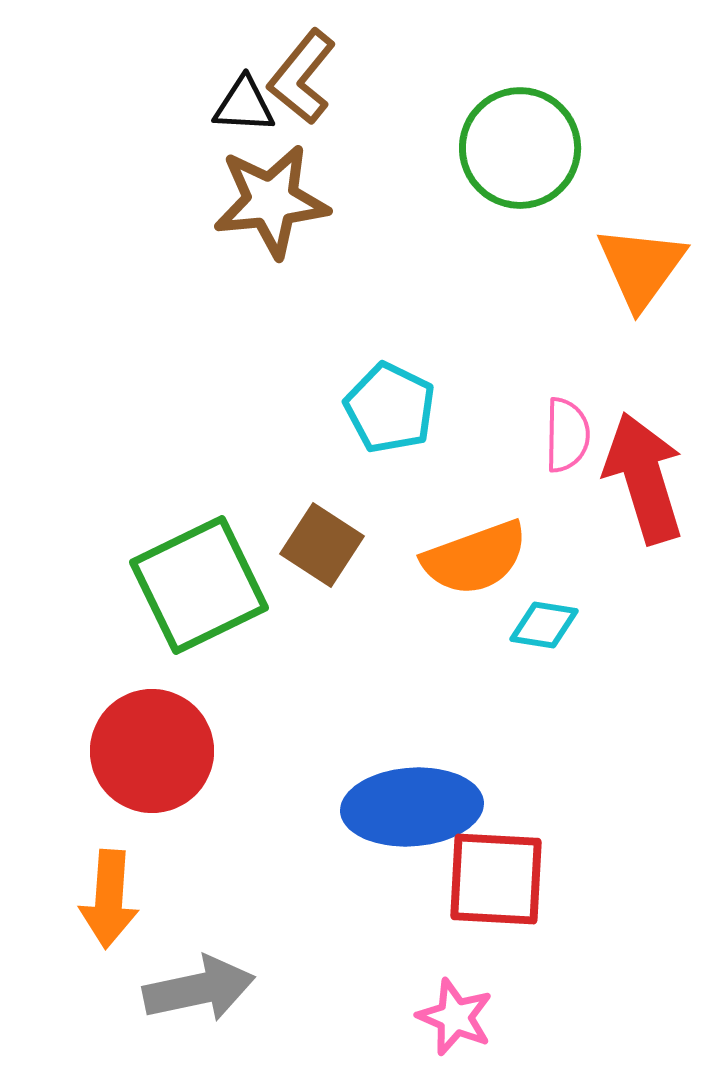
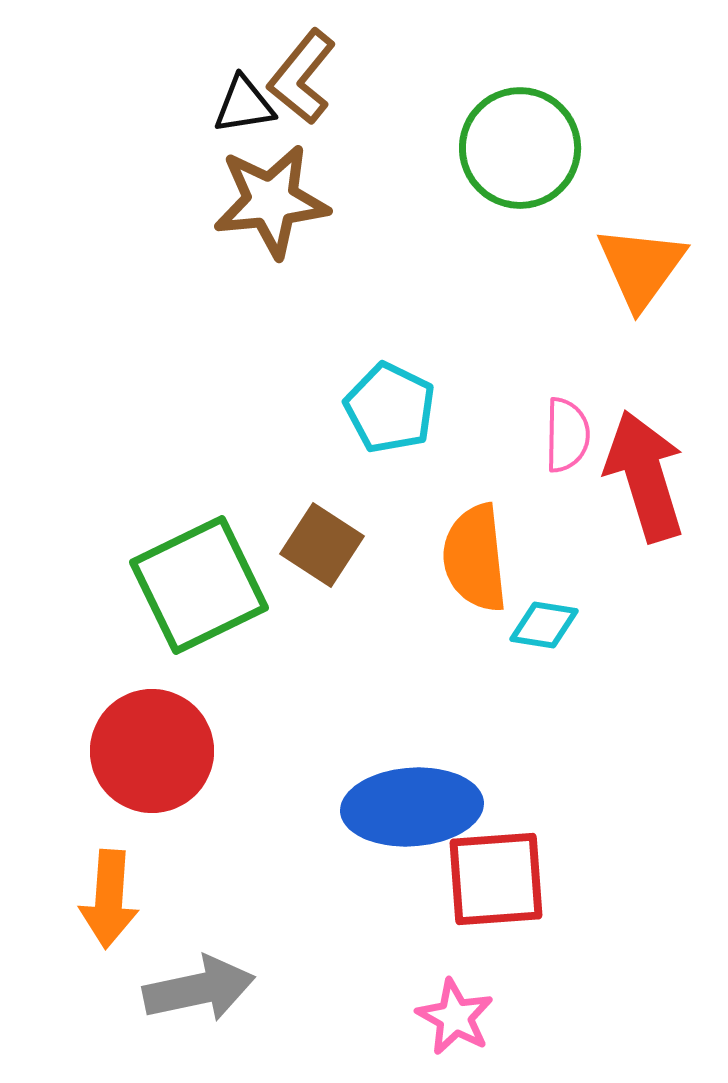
black triangle: rotated 12 degrees counterclockwise
red arrow: moved 1 px right, 2 px up
orange semicircle: rotated 104 degrees clockwise
red square: rotated 7 degrees counterclockwise
pink star: rotated 6 degrees clockwise
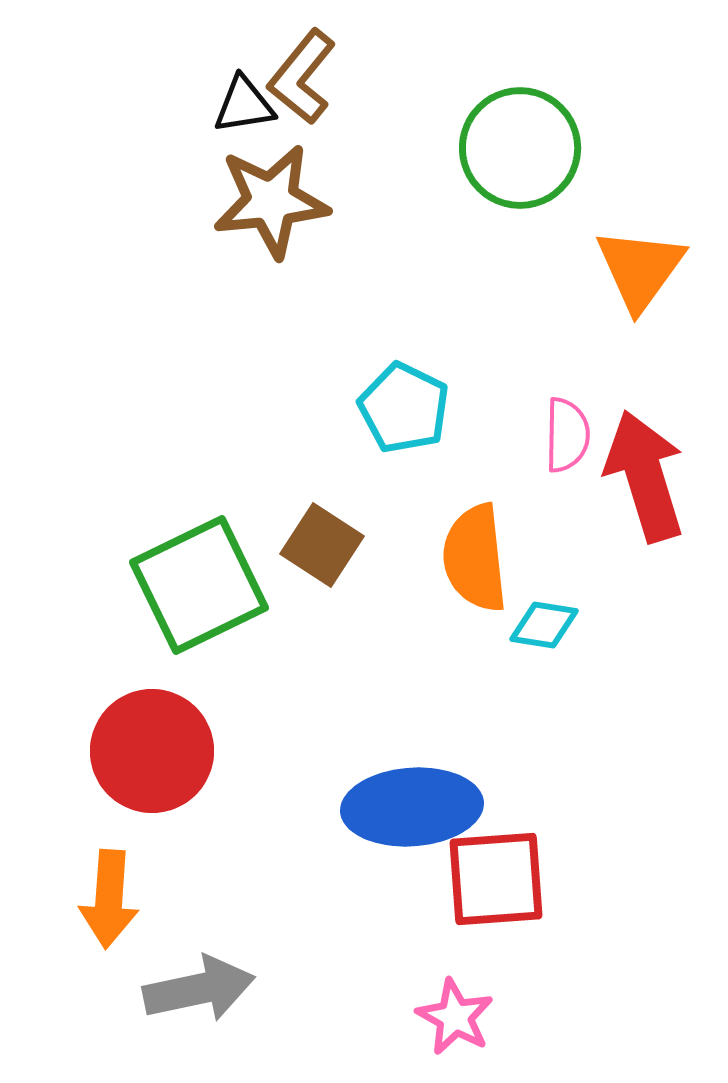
orange triangle: moved 1 px left, 2 px down
cyan pentagon: moved 14 px right
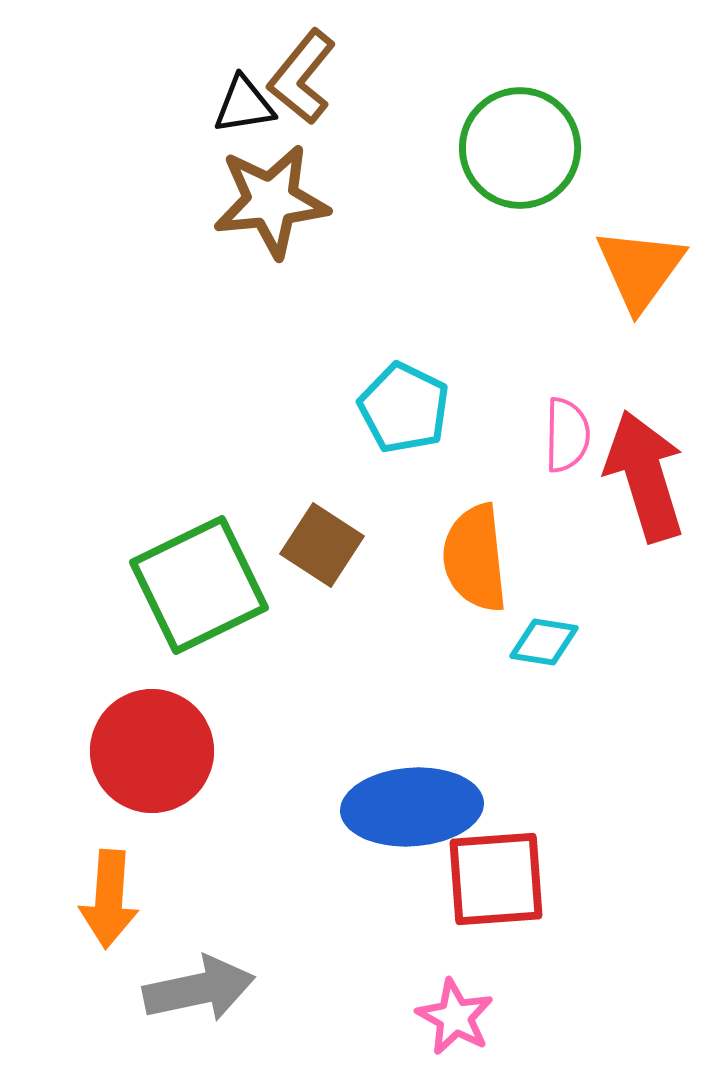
cyan diamond: moved 17 px down
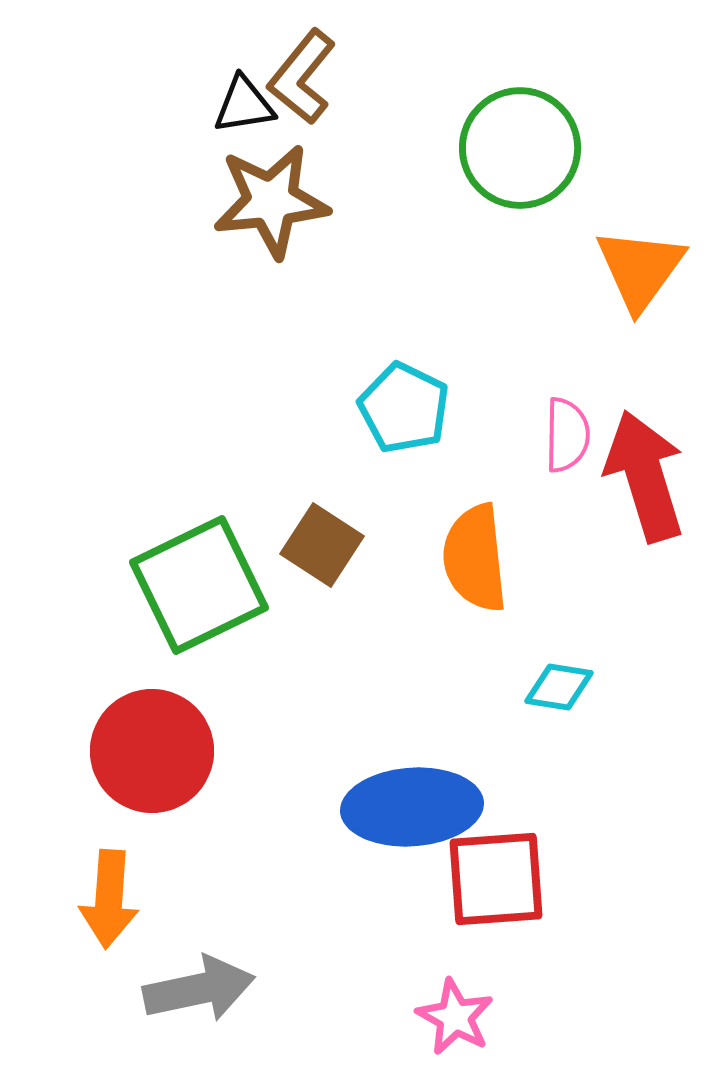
cyan diamond: moved 15 px right, 45 px down
